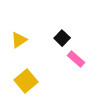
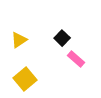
yellow square: moved 1 px left, 2 px up
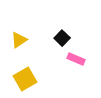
pink rectangle: rotated 18 degrees counterclockwise
yellow square: rotated 10 degrees clockwise
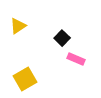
yellow triangle: moved 1 px left, 14 px up
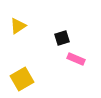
black square: rotated 28 degrees clockwise
yellow square: moved 3 px left
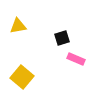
yellow triangle: rotated 24 degrees clockwise
yellow square: moved 2 px up; rotated 20 degrees counterclockwise
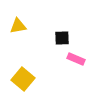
black square: rotated 14 degrees clockwise
yellow square: moved 1 px right, 2 px down
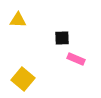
yellow triangle: moved 6 px up; rotated 12 degrees clockwise
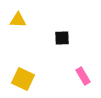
pink rectangle: moved 7 px right, 17 px down; rotated 36 degrees clockwise
yellow square: rotated 15 degrees counterclockwise
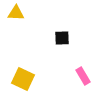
yellow triangle: moved 2 px left, 7 px up
